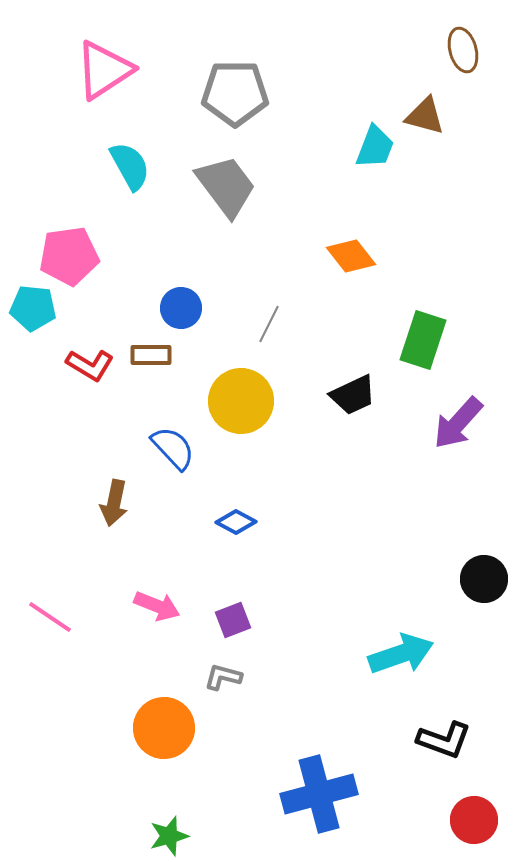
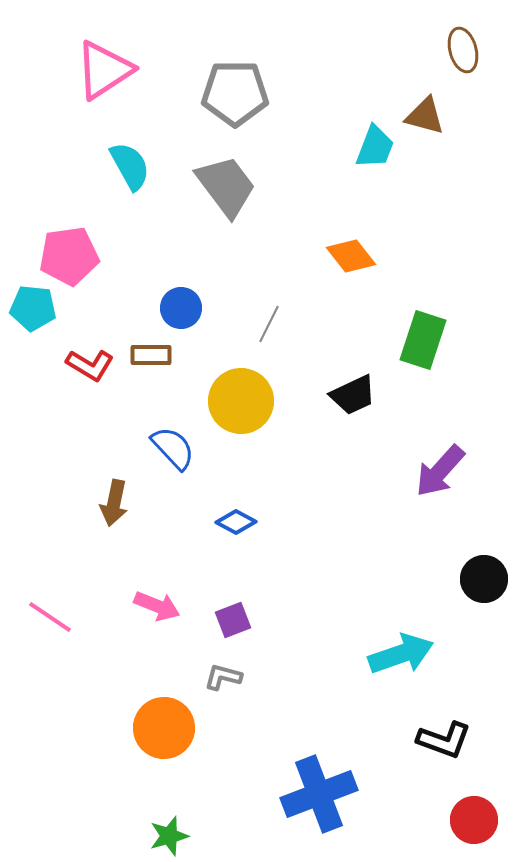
purple arrow: moved 18 px left, 48 px down
blue cross: rotated 6 degrees counterclockwise
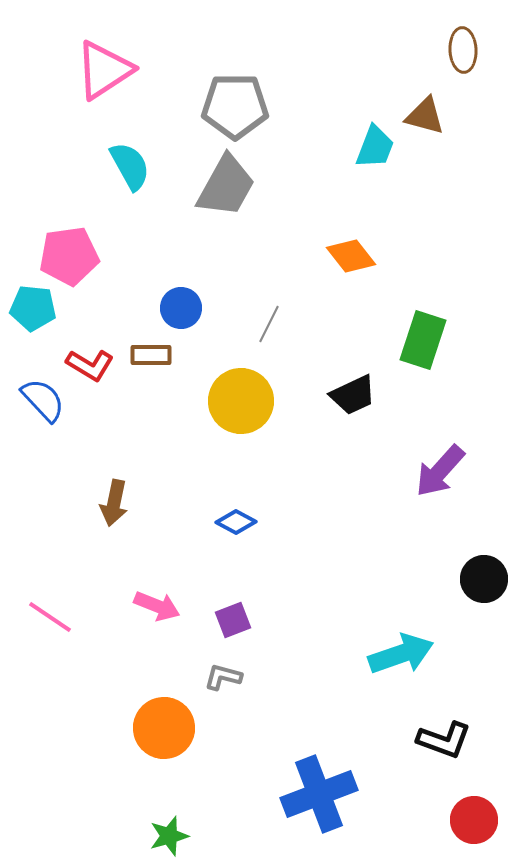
brown ellipse: rotated 12 degrees clockwise
gray pentagon: moved 13 px down
gray trapezoid: rotated 66 degrees clockwise
blue semicircle: moved 130 px left, 48 px up
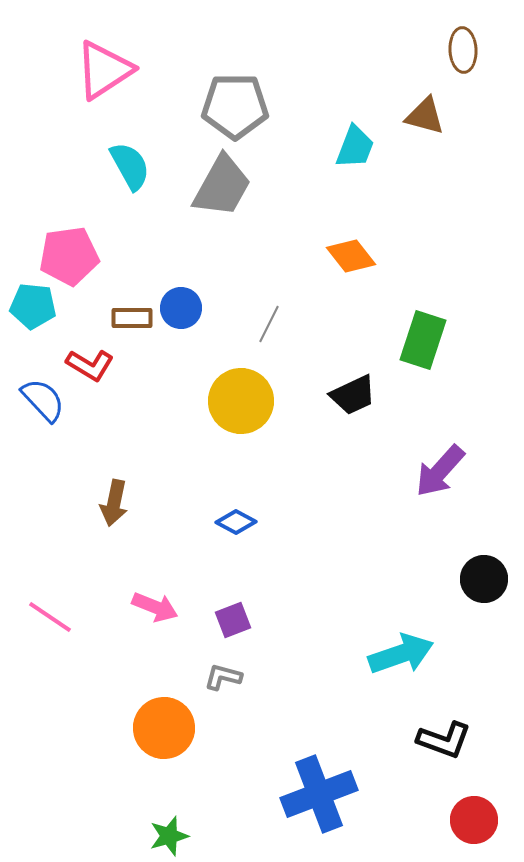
cyan trapezoid: moved 20 px left
gray trapezoid: moved 4 px left
cyan pentagon: moved 2 px up
brown rectangle: moved 19 px left, 37 px up
pink arrow: moved 2 px left, 1 px down
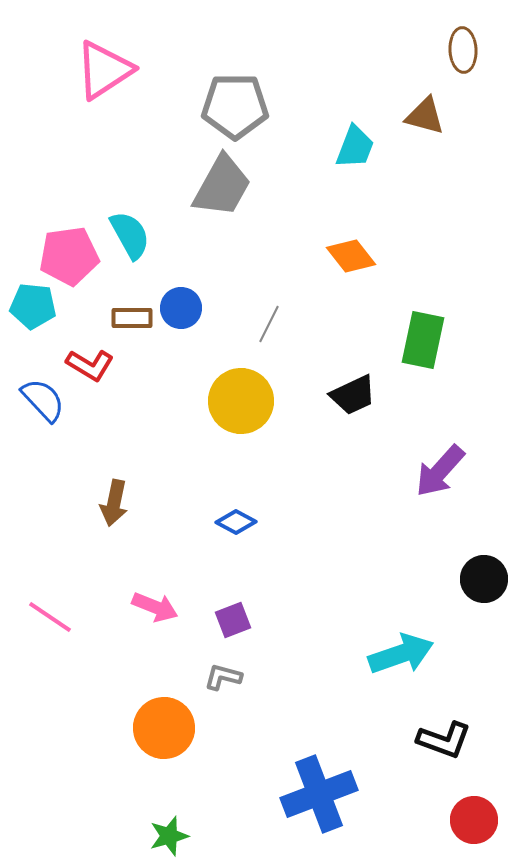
cyan semicircle: moved 69 px down
green rectangle: rotated 6 degrees counterclockwise
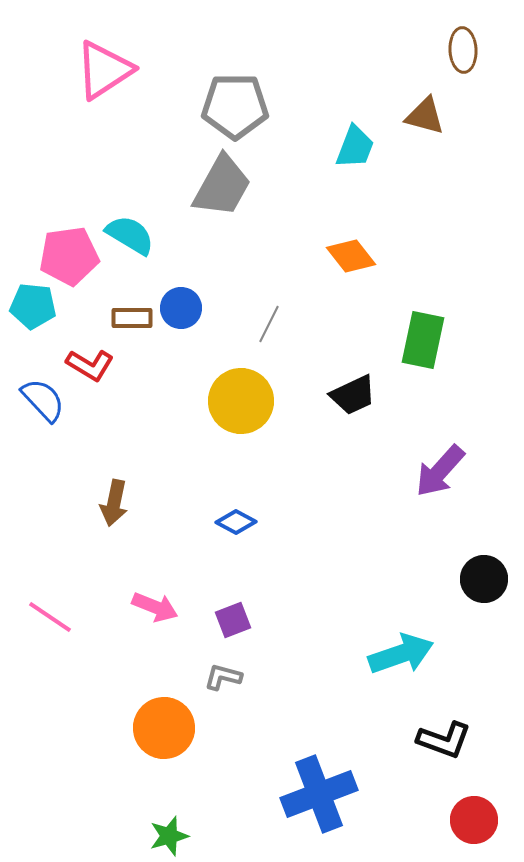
cyan semicircle: rotated 30 degrees counterclockwise
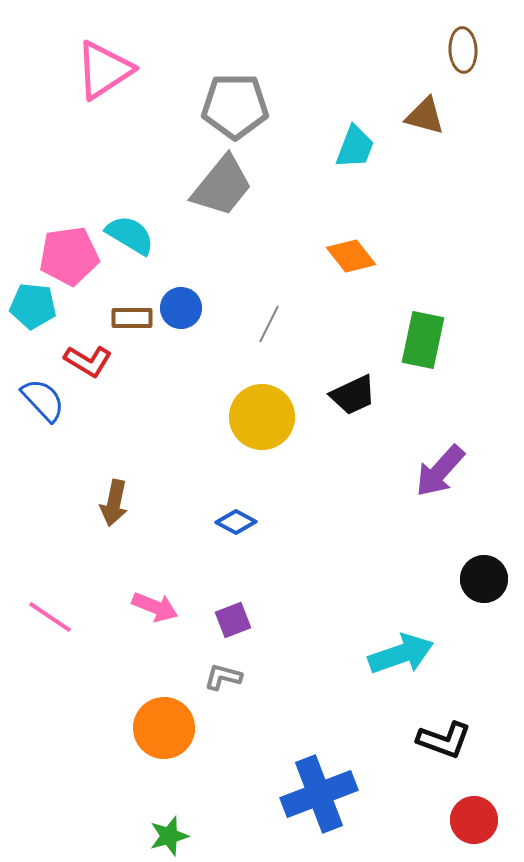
gray trapezoid: rotated 10 degrees clockwise
red L-shape: moved 2 px left, 4 px up
yellow circle: moved 21 px right, 16 px down
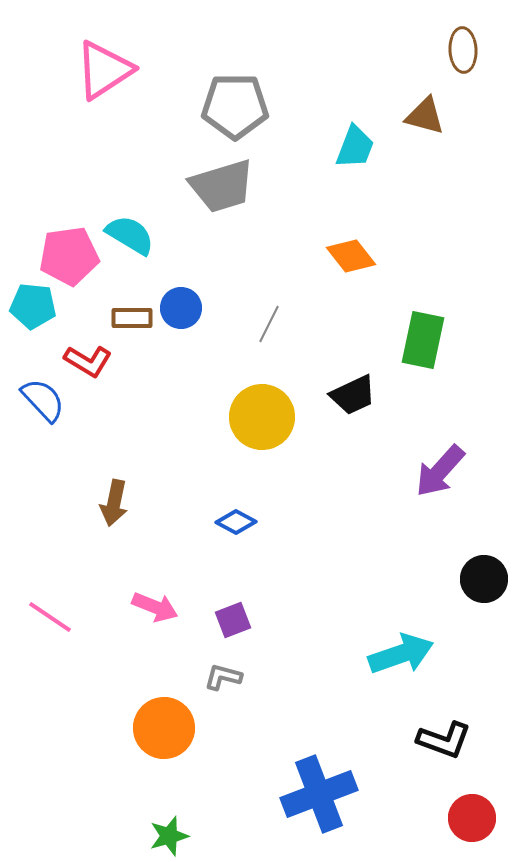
gray trapezoid: rotated 34 degrees clockwise
red circle: moved 2 px left, 2 px up
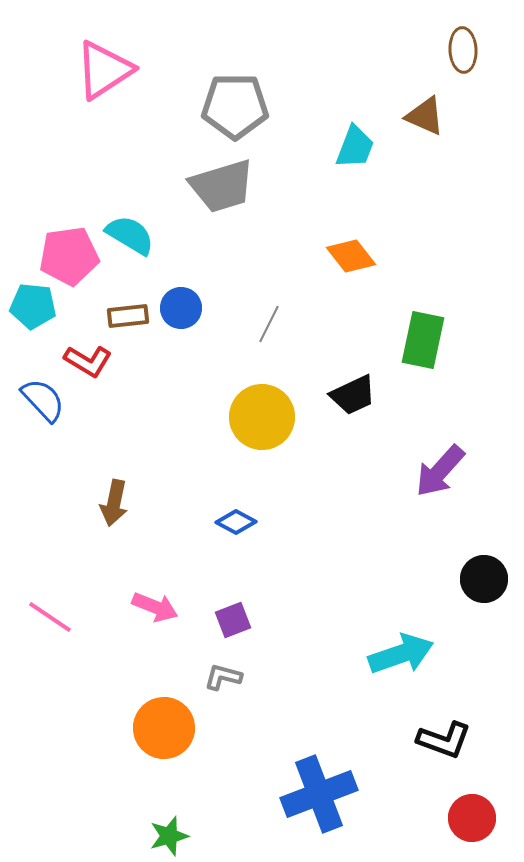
brown triangle: rotated 9 degrees clockwise
brown rectangle: moved 4 px left, 2 px up; rotated 6 degrees counterclockwise
